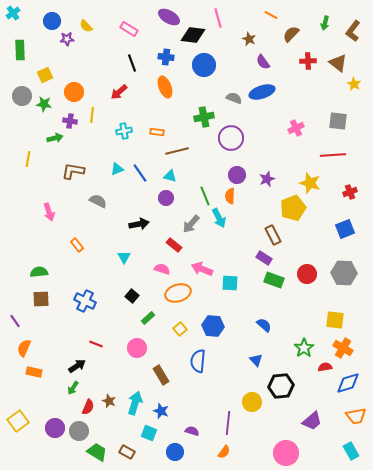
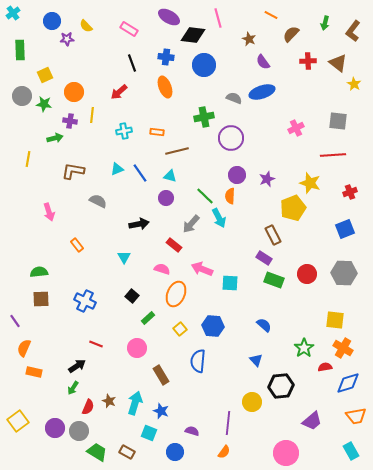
green line at (205, 196): rotated 24 degrees counterclockwise
orange ellipse at (178, 293): moved 2 px left, 1 px down; rotated 50 degrees counterclockwise
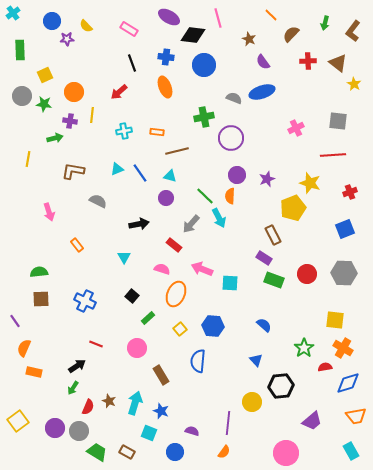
orange line at (271, 15): rotated 16 degrees clockwise
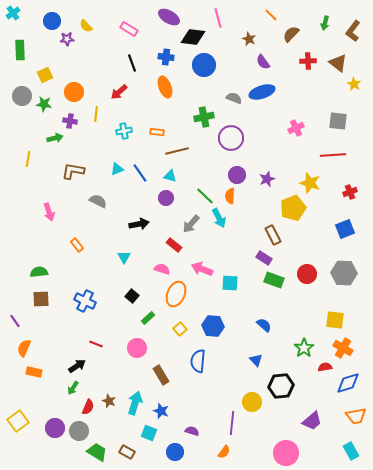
black diamond at (193, 35): moved 2 px down
yellow line at (92, 115): moved 4 px right, 1 px up
purple line at (228, 423): moved 4 px right
